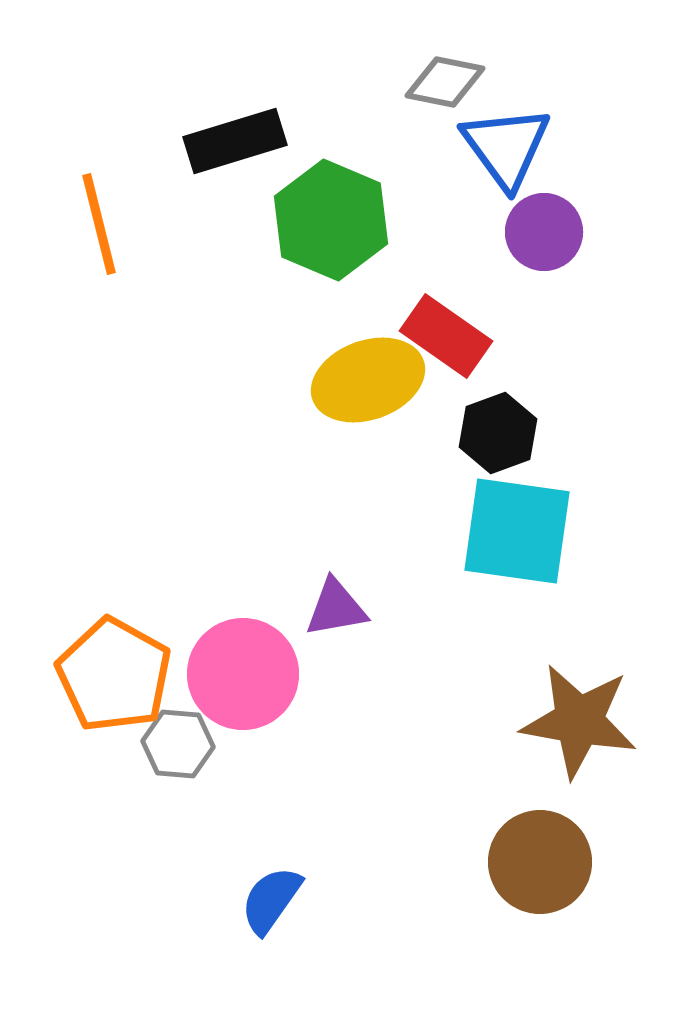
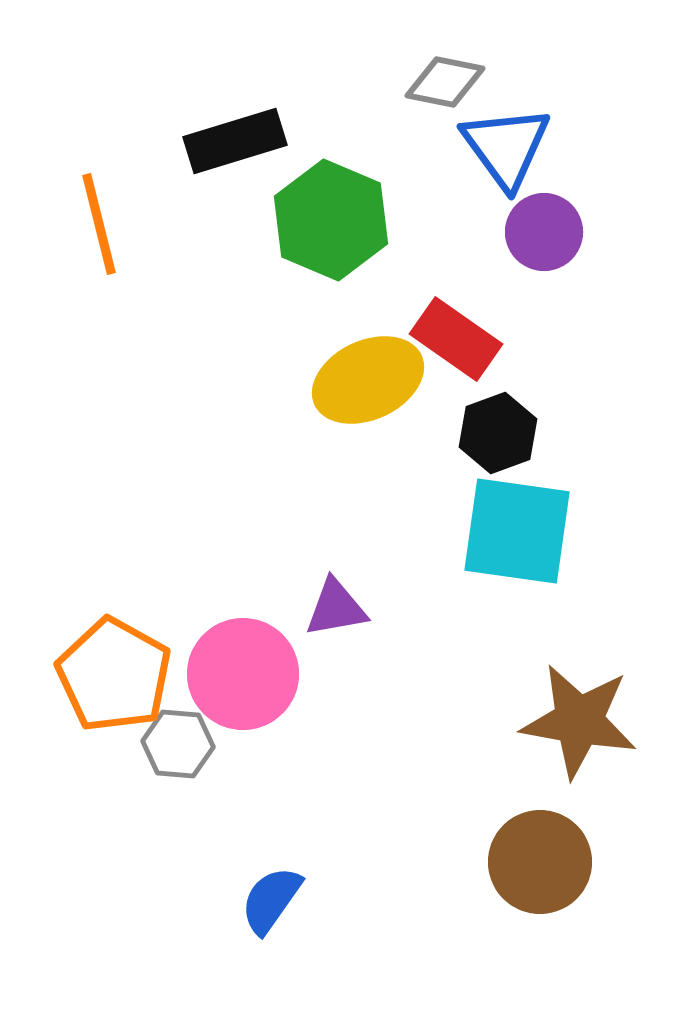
red rectangle: moved 10 px right, 3 px down
yellow ellipse: rotated 5 degrees counterclockwise
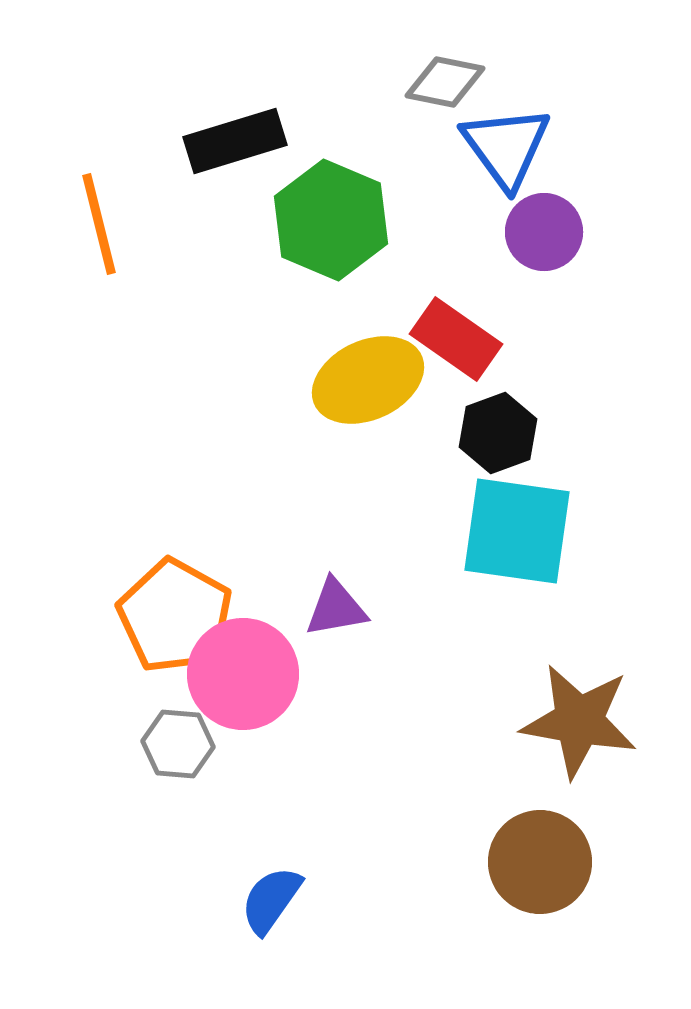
orange pentagon: moved 61 px right, 59 px up
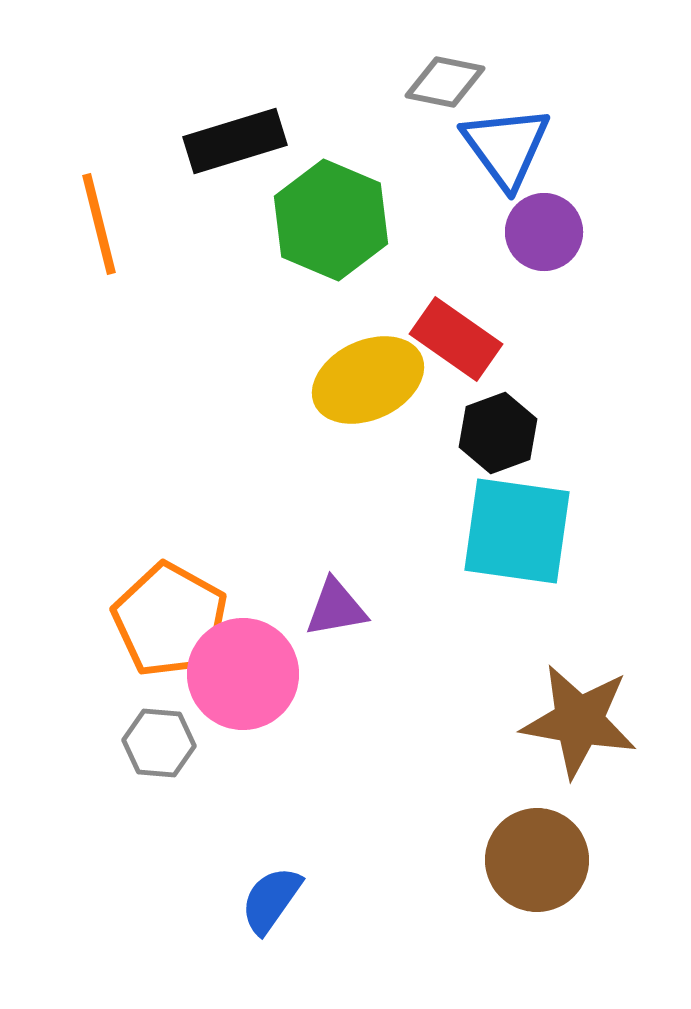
orange pentagon: moved 5 px left, 4 px down
gray hexagon: moved 19 px left, 1 px up
brown circle: moved 3 px left, 2 px up
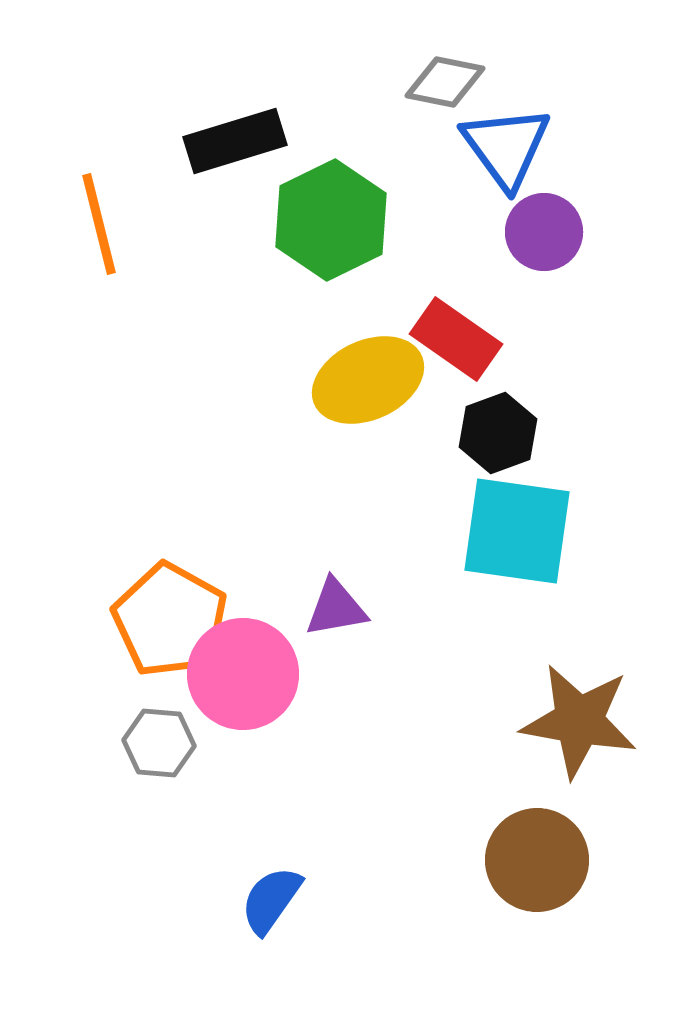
green hexagon: rotated 11 degrees clockwise
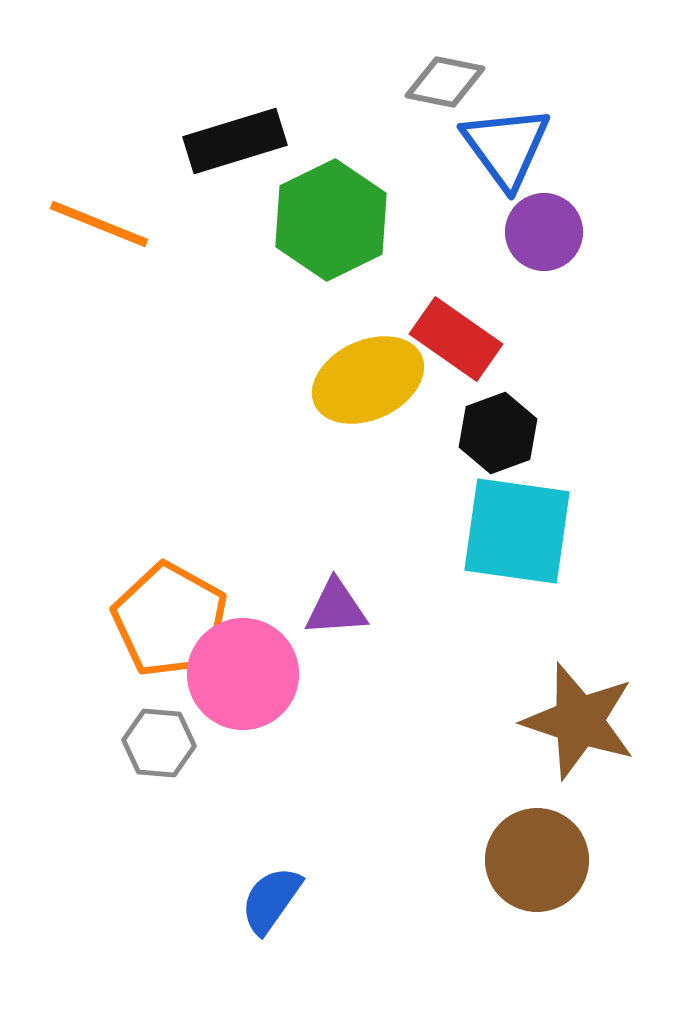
orange line: rotated 54 degrees counterclockwise
purple triangle: rotated 6 degrees clockwise
brown star: rotated 8 degrees clockwise
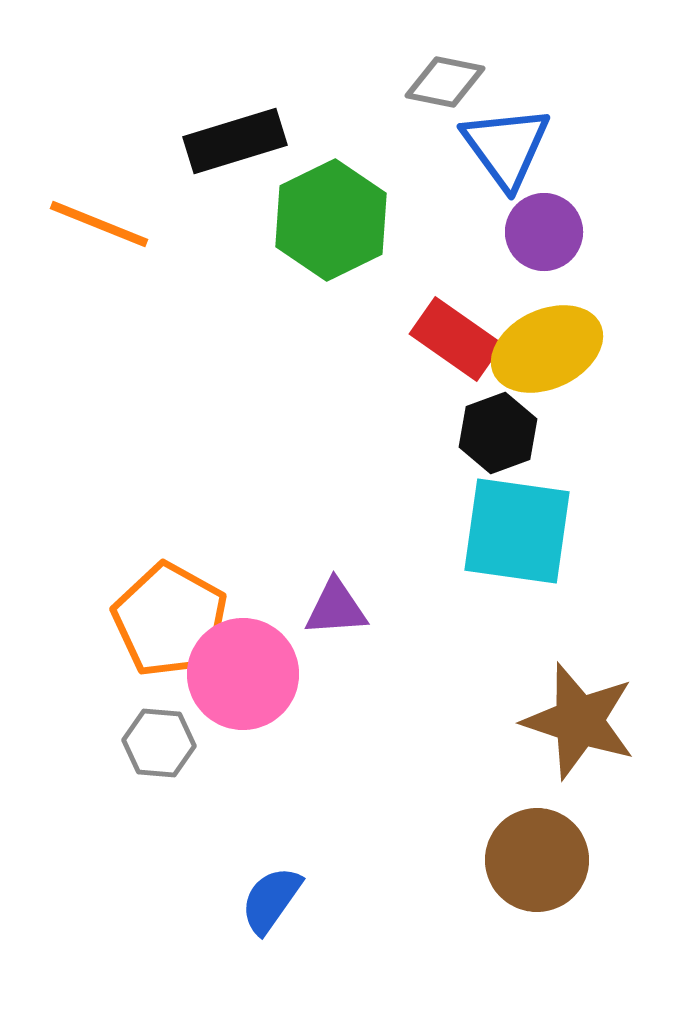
yellow ellipse: moved 179 px right, 31 px up
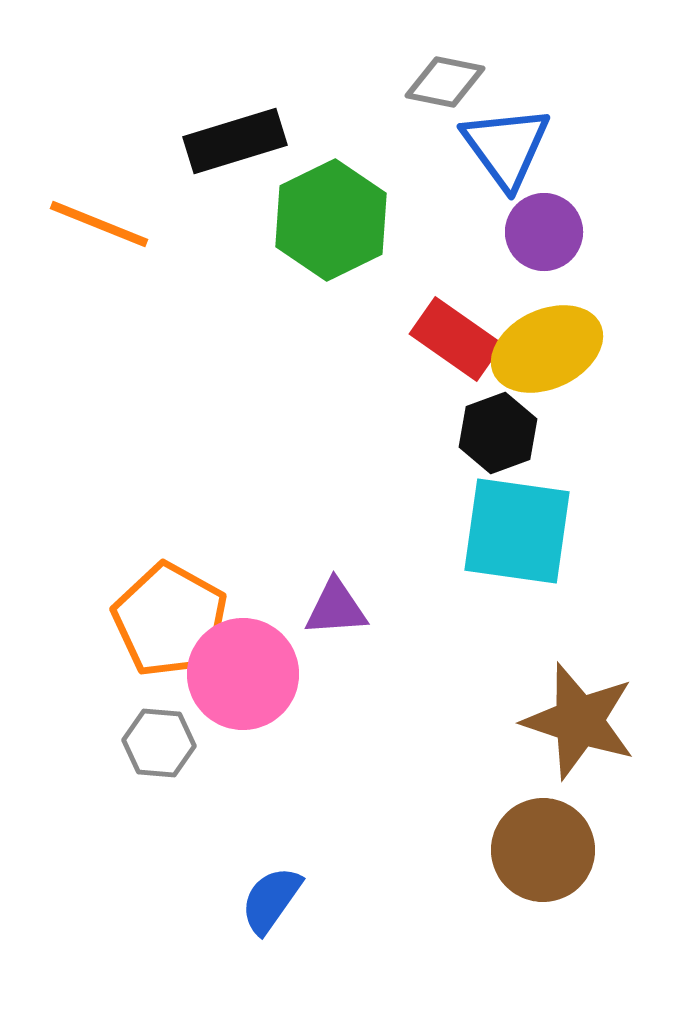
brown circle: moved 6 px right, 10 px up
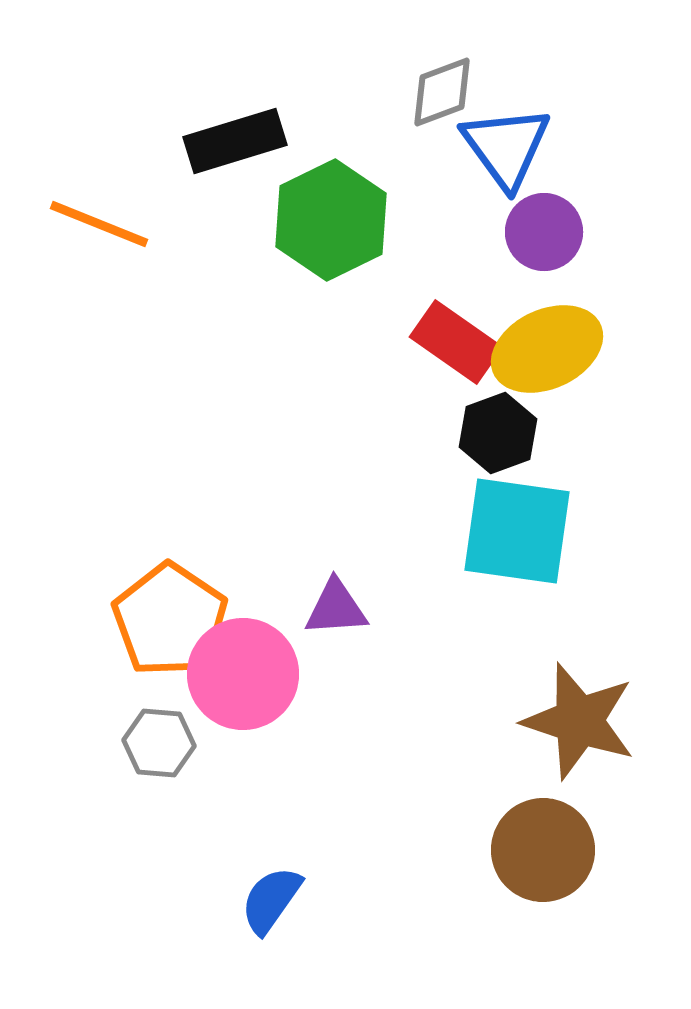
gray diamond: moved 3 px left, 10 px down; rotated 32 degrees counterclockwise
red rectangle: moved 3 px down
orange pentagon: rotated 5 degrees clockwise
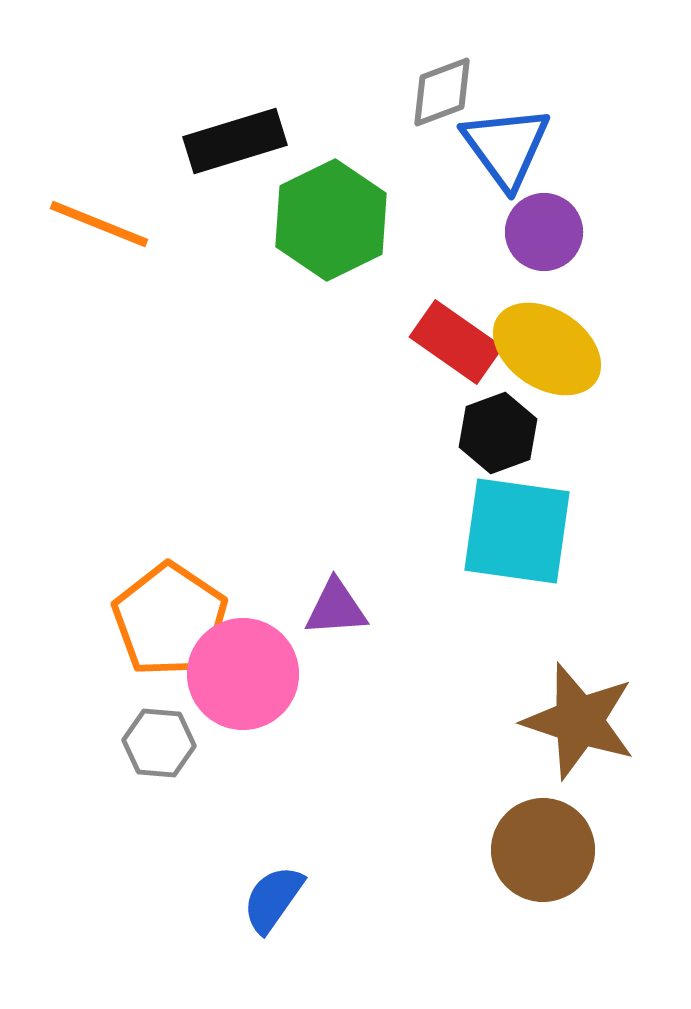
yellow ellipse: rotated 58 degrees clockwise
blue semicircle: moved 2 px right, 1 px up
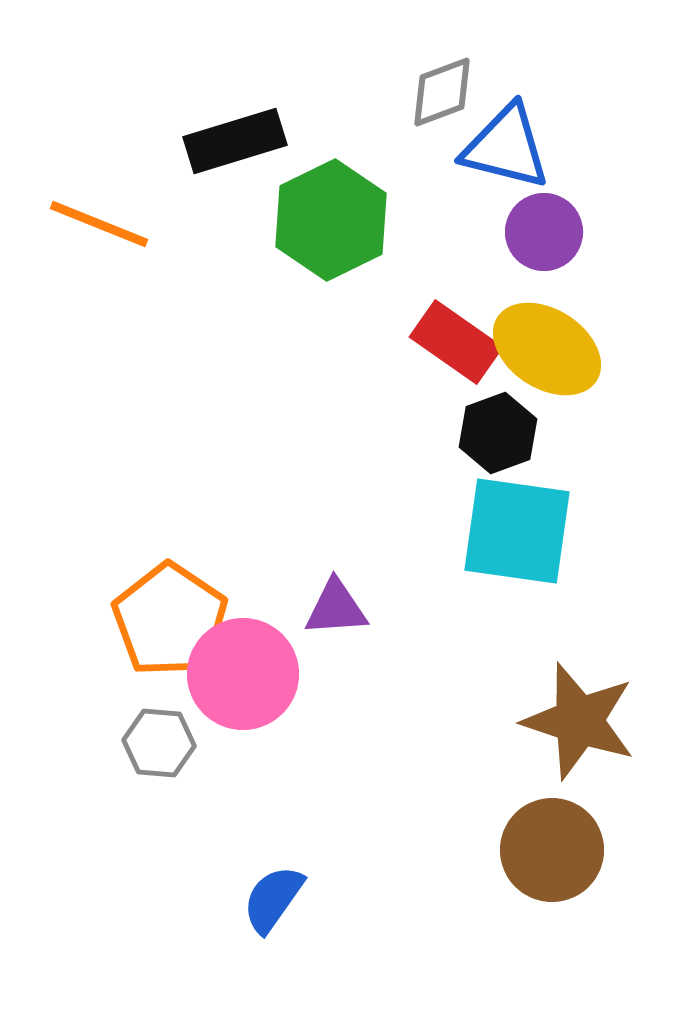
blue triangle: rotated 40 degrees counterclockwise
brown circle: moved 9 px right
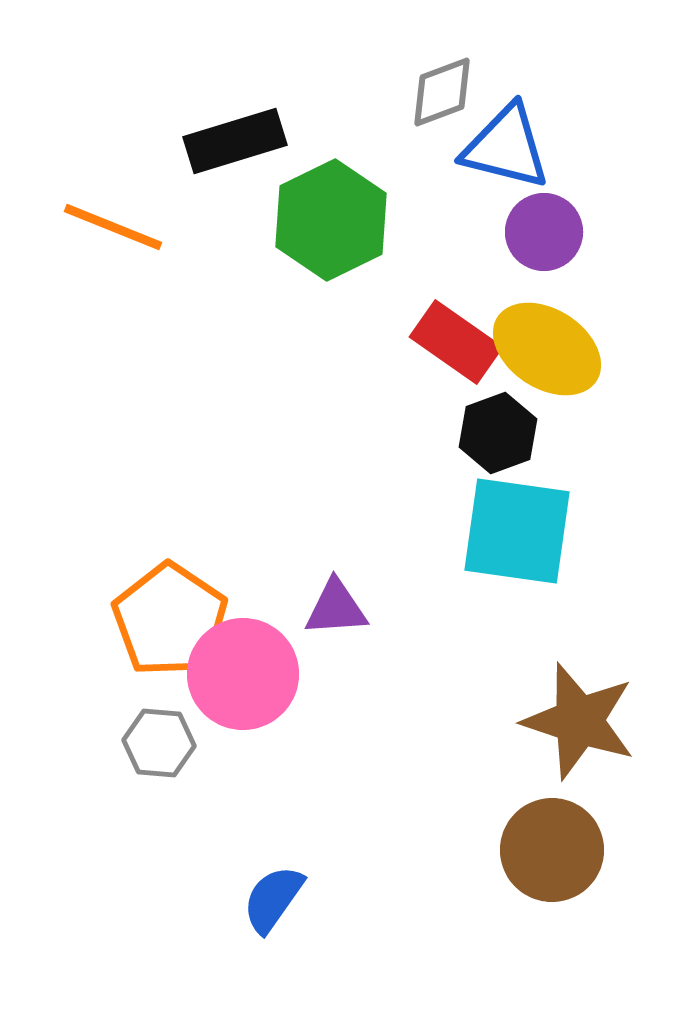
orange line: moved 14 px right, 3 px down
